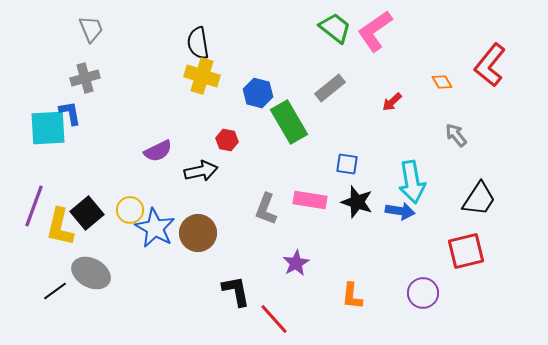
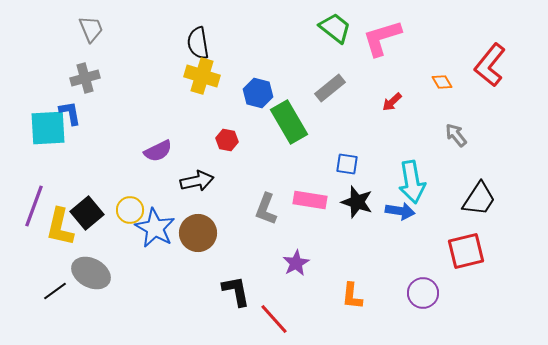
pink L-shape: moved 7 px right, 7 px down; rotated 18 degrees clockwise
black arrow: moved 4 px left, 10 px down
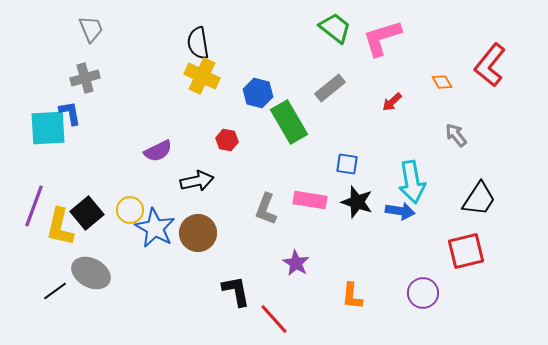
yellow cross: rotated 8 degrees clockwise
purple star: rotated 12 degrees counterclockwise
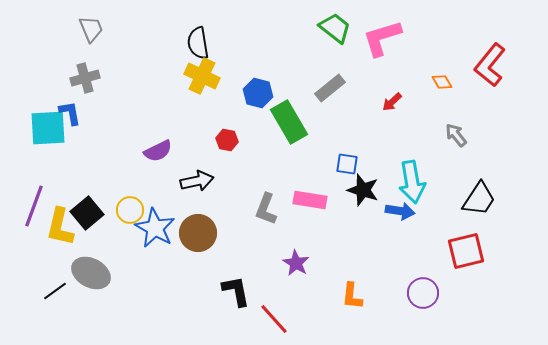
black star: moved 6 px right, 12 px up
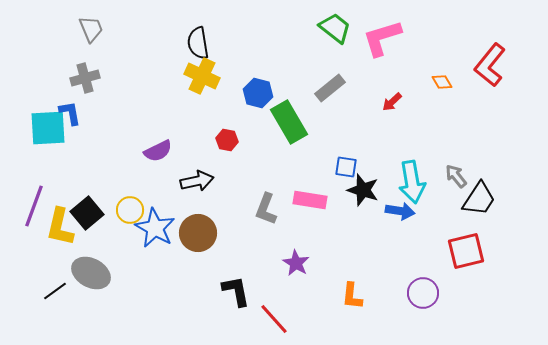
gray arrow: moved 41 px down
blue square: moved 1 px left, 3 px down
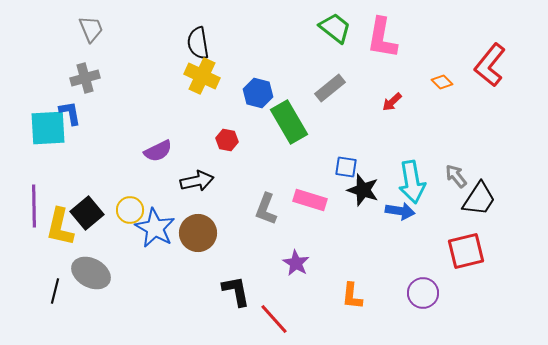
pink L-shape: rotated 63 degrees counterclockwise
orange diamond: rotated 15 degrees counterclockwise
pink rectangle: rotated 8 degrees clockwise
purple line: rotated 21 degrees counterclockwise
black line: rotated 40 degrees counterclockwise
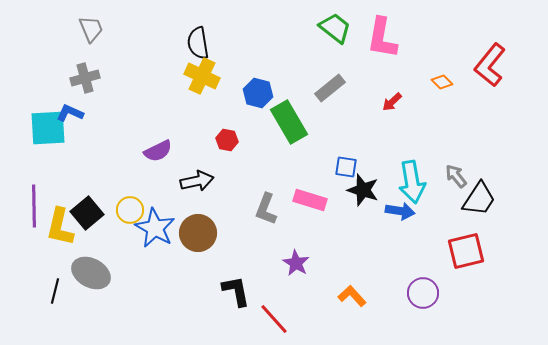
blue L-shape: rotated 56 degrees counterclockwise
orange L-shape: rotated 132 degrees clockwise
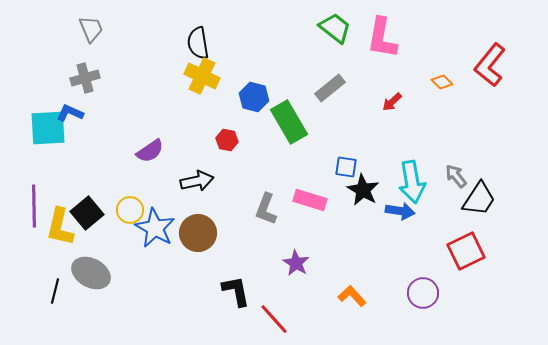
blue hexagon: moved 4 px left, 4 px down
purple semicircle: moved 8 px left; rotated 8 degrees counterclockwise
black star: rotated 12 degrees clockwise
red square: rotated 12 degrees counterclockwise
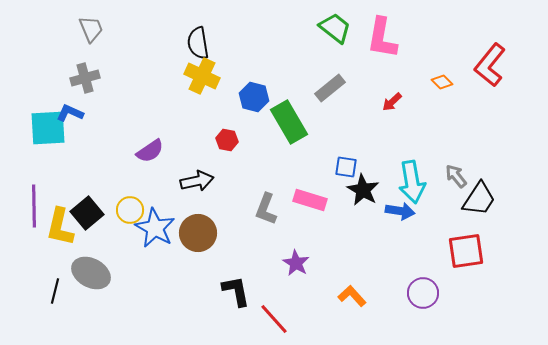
red square: rotated 18 degrees clockwise
